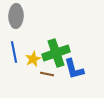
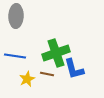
blue line: moved 1 px right, 4 px down; rotated 70 degrees counterclockwise
yellow star: moved 6 px left, 20 px down
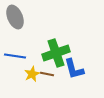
gray ellipse: moved 1 px left, 1 px down; rotated 25 degrees counterclockwise
yellow star: moved 5 px right, 5 px up
